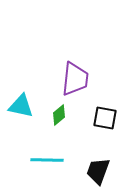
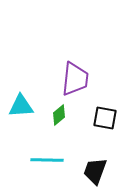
cyan triangle: rotated 16 degrees counterclockwise
black trapezoid: moved 3 px left
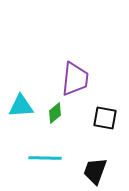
green diamond: moved 4 px left, 2 px up
cyan line: moved 2 px left, 2 px up
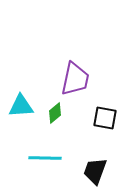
purple trapezoid: rotated 6 degrees clockwise
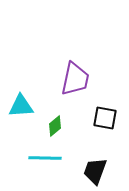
green diamond: moved 13 px down
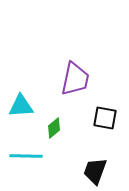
green diamond: moved 1 px left, 2 px down
cyan line: moved 19 px left, 2 px up
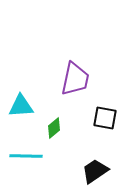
black trapezoid: rotated 36 degrees clockwise
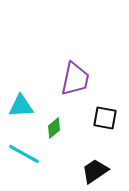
cyan line: moved 2 px left, 2 px up; rotated 28 degrees clockwise
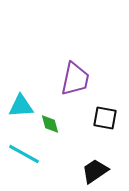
green diamond: moved 4 px left, 4 px up; rotated 65 degrees counterclockwise
